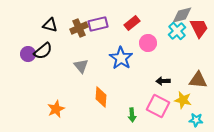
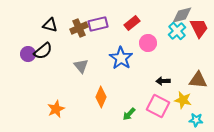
orange diamond: rotated 20 degrees clockwise
green arrow: moved 3 px left, 1 px up; rotated 48 degrees clockwise
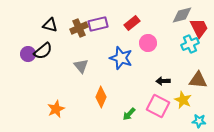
cyan cross: moved 13 px right, 13 px down; rotated 18 degrees clockwise
blue star: rotated 15 degrees counterclockwise
yellow star: rotated 12 degrees clockwise
cyan star: moved 3 px right, 1 px down
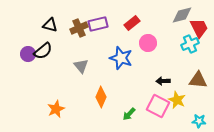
yellow star: moved 6 px left
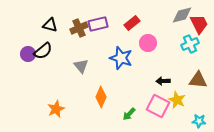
red trapezoid: moved 4 px up
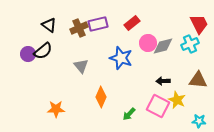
gray diamond: moved 19 px left, 31 px down
black triangle: moved 1 px left; rotated 21 degrees clockwise
orange star: rotated 24 degrees clockwise
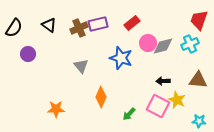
red trapezoid: moved 4 px up; rotated 135 degrees counterclockwise
black semicircle: moved 29 px left, 23 px up; rotated 18 degrees counterclockwise
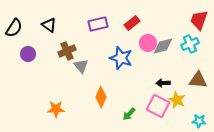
brown cross: moved 12 px left, 23 px down
black arrow: moved 2 px down
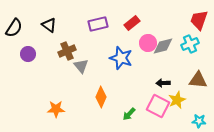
yellow star: rotated 24 degrees clockwise
